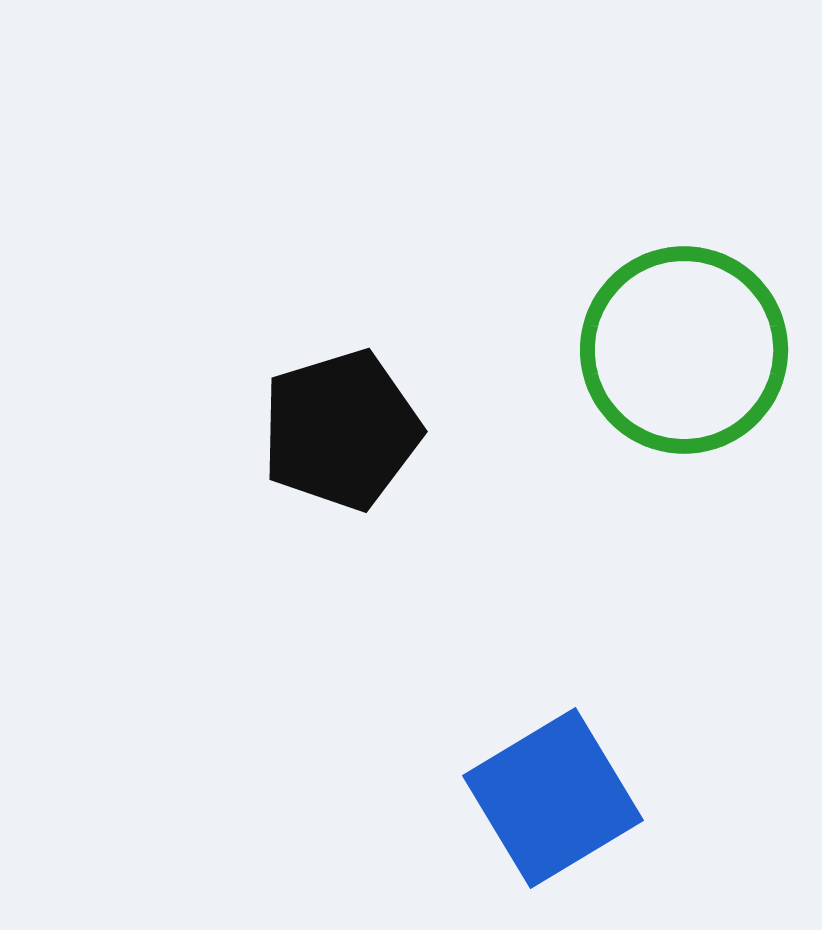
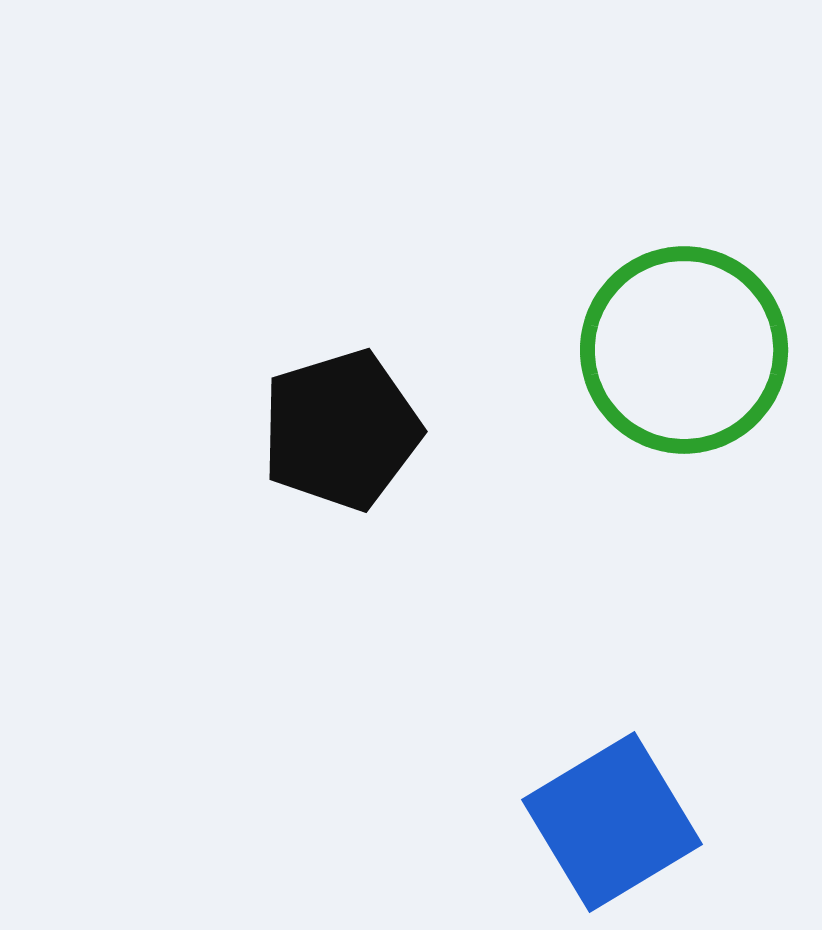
blue square: moved 59 px right, 24 px down
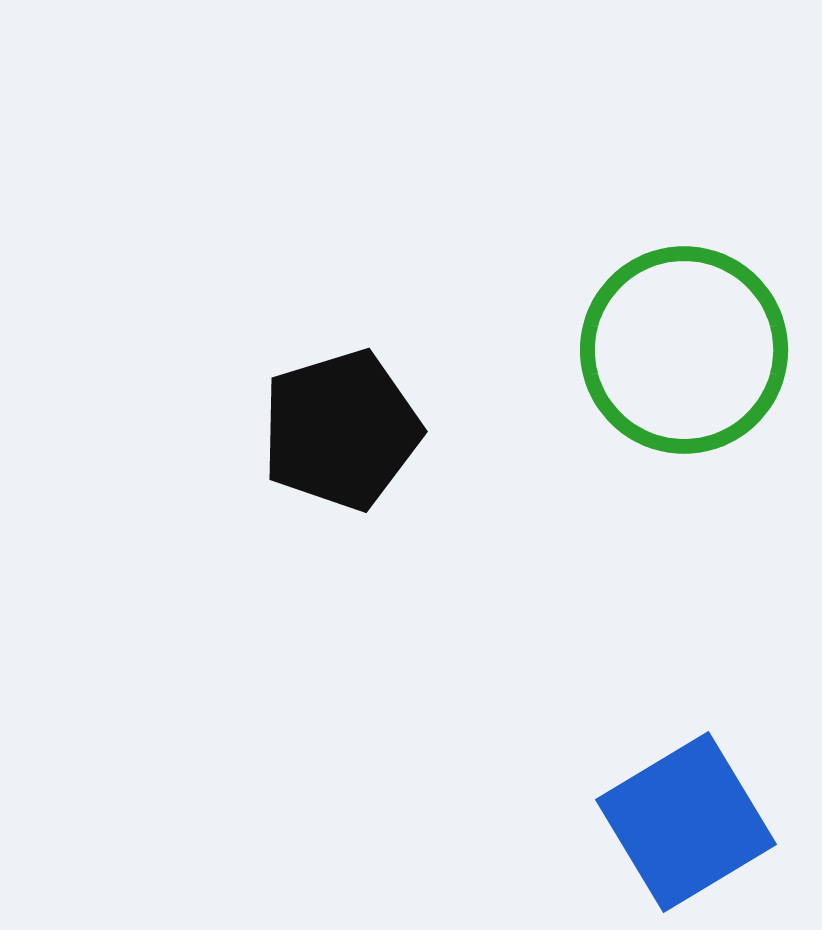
blue square: moved 74 px right
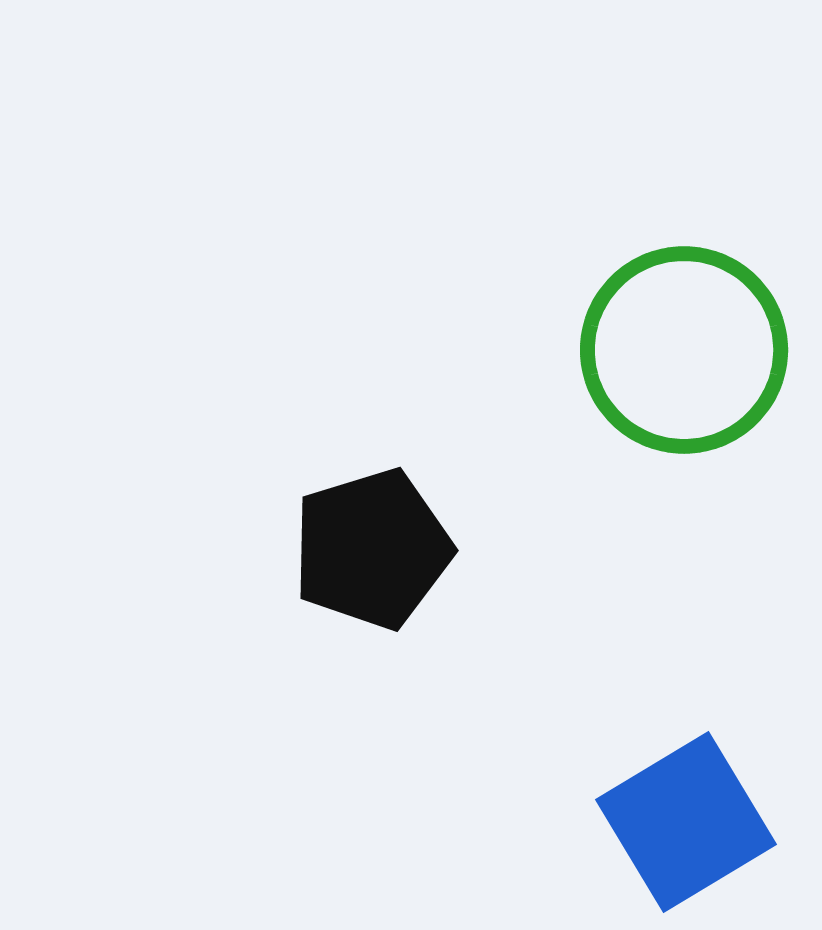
black pentagon: moved 31 px right, 119 px down
